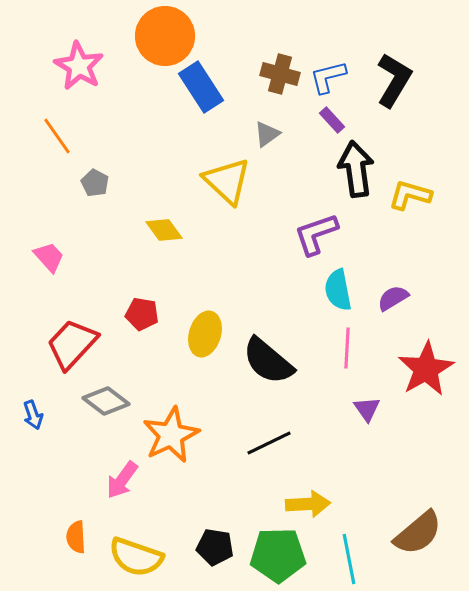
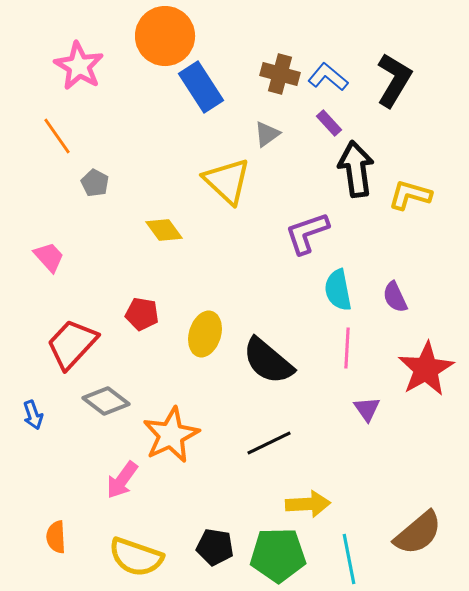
blue L-shape: rotated 54 degrees clockwise
purple rectangle: moved 3 px left, 3 px down
purple L-shape: moved 9 px left, 1 px up
purple semicircle: moved 2 px right, 1 px up; rotated 84 degrees counterclockwise
orange semicircle: moved 20 px left
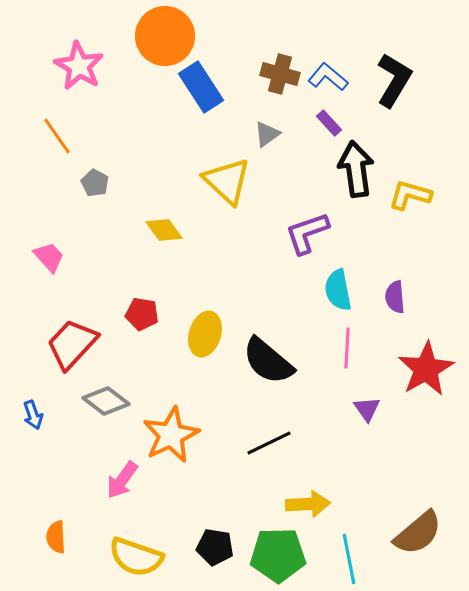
purple semicircle: rotated 20 degrees clockwise
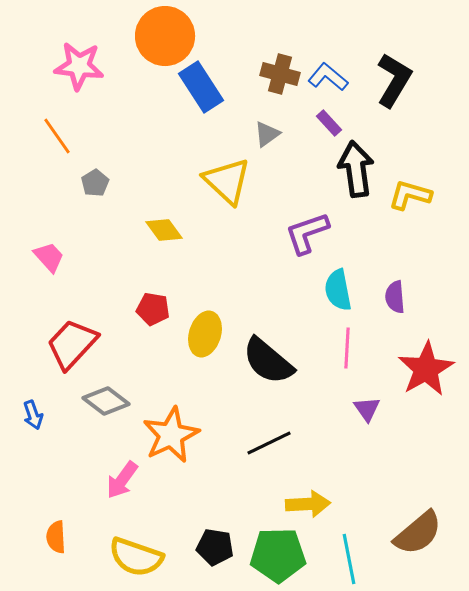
pink star: rotated 24 degrees counterclockwise
gray pentagon: rotated 12 degrees clockwise
red pentagon: moved 11 px right, 5 px up
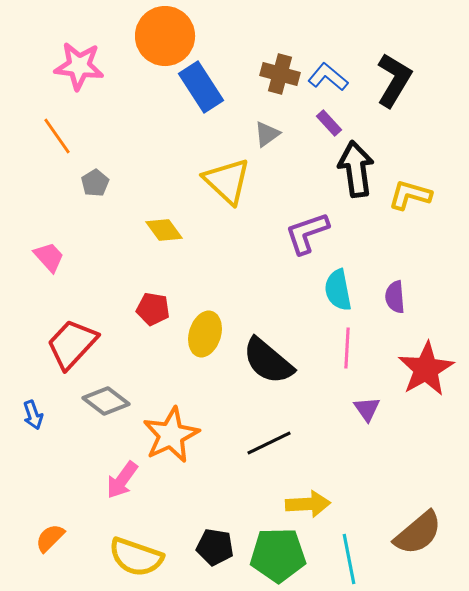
orange semicircle: moved 6 px left, 1 px down; rotated 48 degrees clockwise
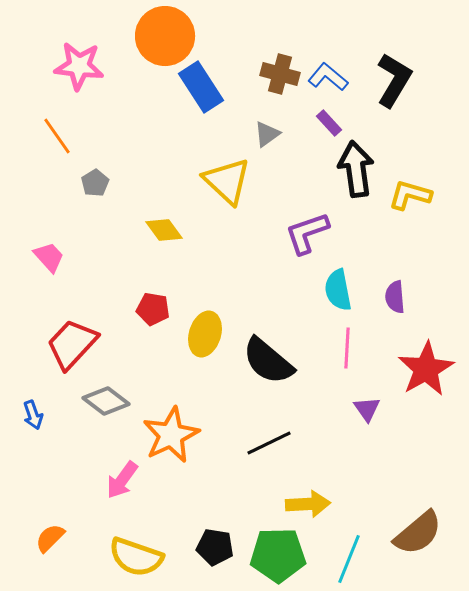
cyan line: rotated 33 degrees clockwise
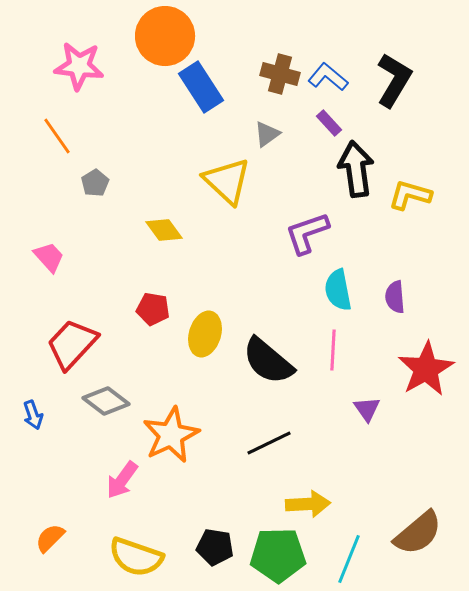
pink line: moved 14 px left, 2 px down
